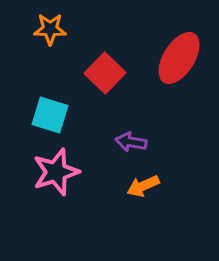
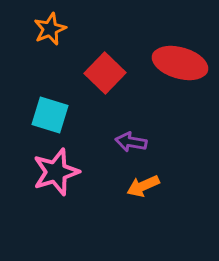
orange star: rotated 24 degrees counterclockwise
red ellipse: moved 1 px right, 5 px down; rotated 74 degrees clockwise
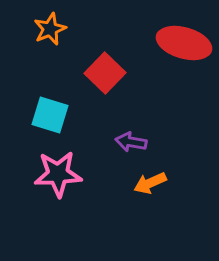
red ellipse: moved 4 px right, 20 px up
pink star: moved 2 px right, 2 px down; rotated 15 degrees clockwise
orange arrow: moved 7 px right, 3 px up
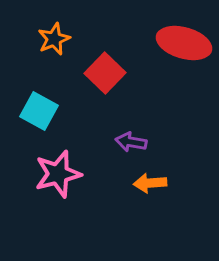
orange star: moved 4 px right, 10 px down
cyan square: moved 11 px left, 4 px up; rotated 12 degrees clockwise
pink star: rotated 12 degrees counterclockwise
orange arrow: rotated 20 degrees clockwise
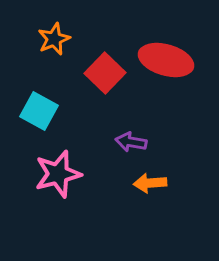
red ellipse: moved 18 px left, 17 px down
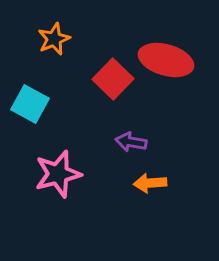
red square: moved 8 px right, 6 px down
cyan square: moved 9 px left, 7 px up
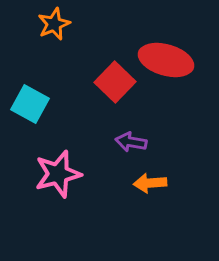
orange star: moved 15 px up
red square: moved 2 px right, 3 px down
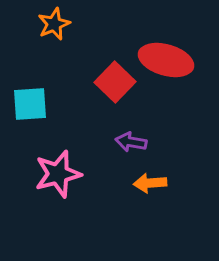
cyan square: rotated 33 degrees counterclockwise
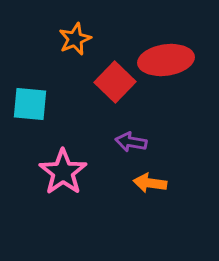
orange star: moved 21 px right, 15 px down
red ellipse: rotated 24 degrees counterclockwise
cyan square: rotated 9 degrees clockwise
pink star: moved 5 px right, 2 px up; rotated 21 degrees counterclockwise
orange arrow: rotated 12 degrees clockwise
